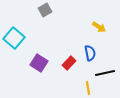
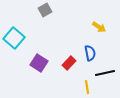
yellow line: moved 1 px left, 1 px up
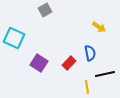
cyan square: rotated 15 degrees counterclockwise
black line: moved 1 px down
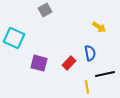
purple square: rotated 18 degrees counterclockwise
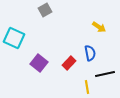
purple square: rotated 24 degrees clockwise
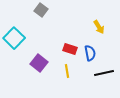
gray square: moved 4 px left; rotated 24 degrees counterclockwise
yellow arrow: rotated 24 degrees clockwise
cyan square: rotated 20 degrees clockwise
red rectangle: moved 1 px right, 14 px up; rotated 64 degrees clockwise
black line: moved 1 px left, 1 px up
yellow line: moved 20 px left, 16 px up
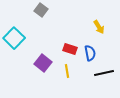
purple square: moved 4 px right
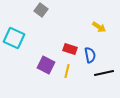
yellow arrow: rotated 24 degrees counterclockwise
cyan square: rotated 20 degrees counterclockwise
blue semicircle: moved 2 px down
purple square: moved 3 px right, 2 px down; rotated 12 degrees counterclockwise
yellow line: rotated 24 degrees clockwise
